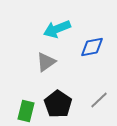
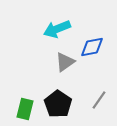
gray triangle: moved 19 px right
gray line: rotated 12 degrees counterclockwise
green rectangle: moved 1 px left, 2 px up
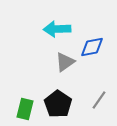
cyan arrow: rotated 20 degrees clockwise
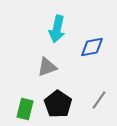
cyan arrow: rotated 76 degrees counterclockwise
gray triangle: moved 18 px left, 5 px down; rotated 15 degrees clockwise
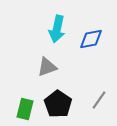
blue diamond: moved 1 px left, 8 px up
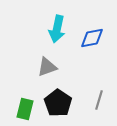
blue diamond: moved 1 px right, 1 px up
gray line: rotated 18 degrees counterclockwise
black pentagon: moved 1 px up
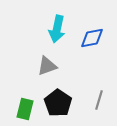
gray triangle: moved 1 px up
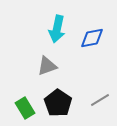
gray line: moved 1 px right; rotated 42 degrees clockwise
green rectangle: moved 1 px up; rotated 45 degrees counterclockwise
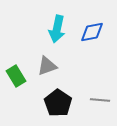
blue diamond: moved 6 px up
gray line: rotated 36 degrees clockwise
green rectangle: moved 9 px left, 32 px up
